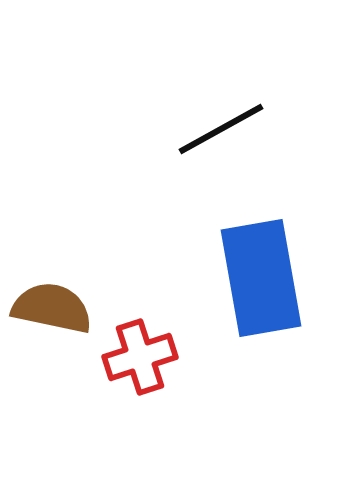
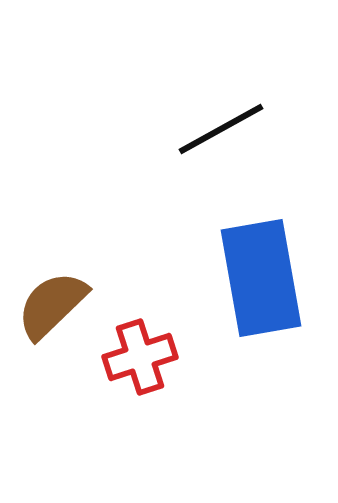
brown semicircle: moved 3 px up; rotated 56 degrees counterclockwise
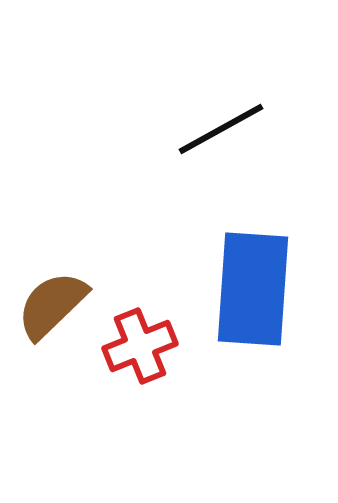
blue rectangle: moved 8 px left, 11 px down; rotated 14 degrees clockwise
red cross: moved 11 px up; rotated 4 degrees counterclockwise
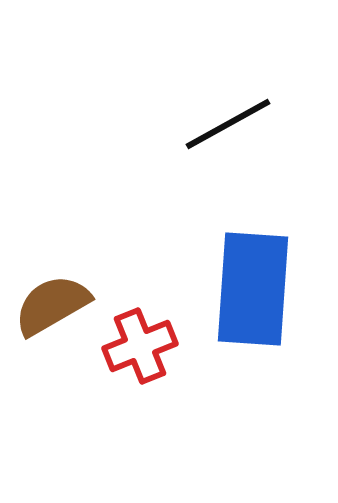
black line: moved 7 px right, 5 px up
brown semicircle: rotated 14 degrees clockwise
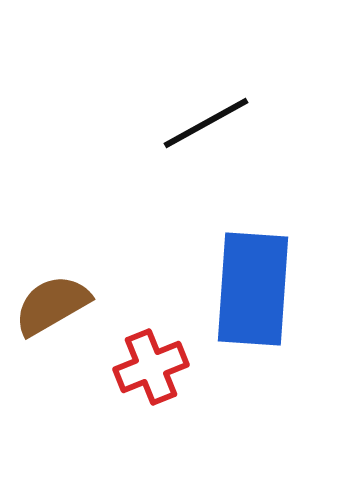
black line: moved 22 px left, 1 px up
red cross: moved 11 px right, 21 px down
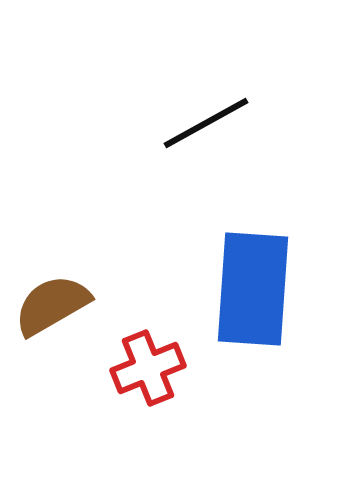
red cross: moved 3 px left, 1 px down
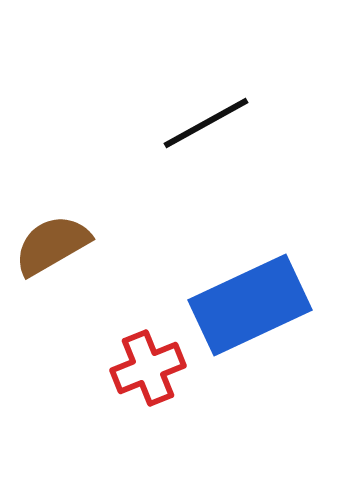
blue rectangle: moved 3 px left, 16 px down; rotated 61 degrees clockwise
brown semicircle: moved 60 px up
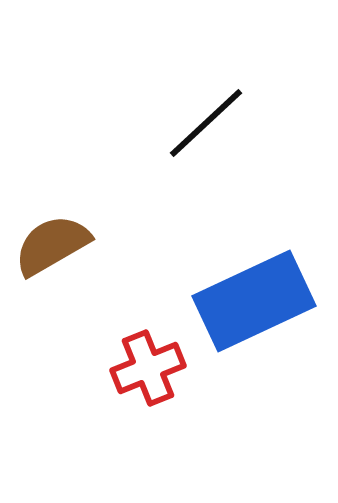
black line: rotated 14 degrees counterclockwise
blue rectangle: moved 4 px right, 4 px up
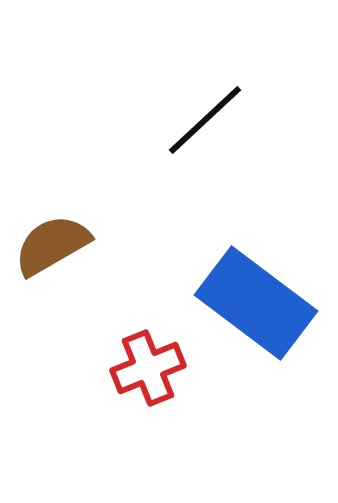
black line: moved 1 px left, 3 px up
blue rectangle: moved 2 px right, 2 px down; rotated 62 degrees clockwise
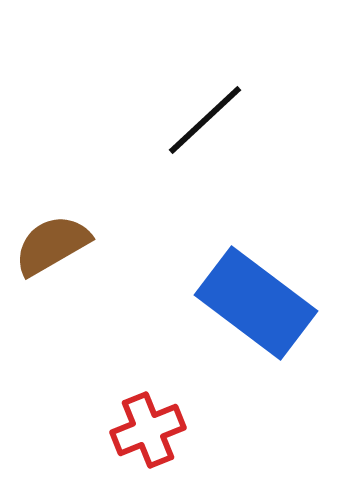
red cross: moved 62 px down
